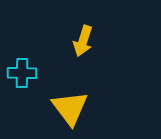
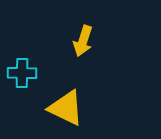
yellow triangle: moved 4 px left; rotated 27 degrees counterclockwise
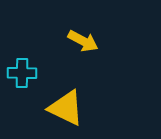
yellow arrow: rotated 80 degrees counterclockwise
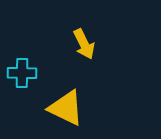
yellow arrow: moved 1 px right, 3 px down; rotated 36 degrees clockwise
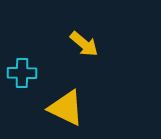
yellow arrow: rotated 24 degrees counterclockwise
